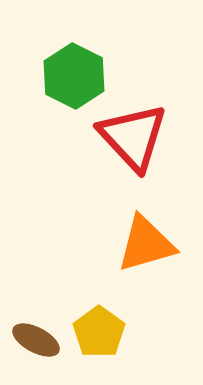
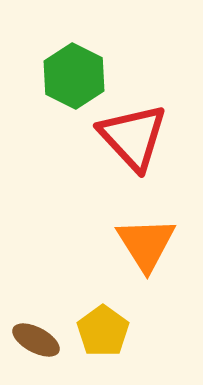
orange triangle: rotated 46 degrees counterclockwise
yellow pentagon: moved 4 px right, 1 px up
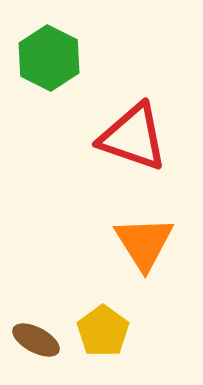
green hexagon: moved 25 px left, 18 px up
red triangle: rotated 28 degrees counterclockwise
orange triangle: moved 2 px left, 1 px up
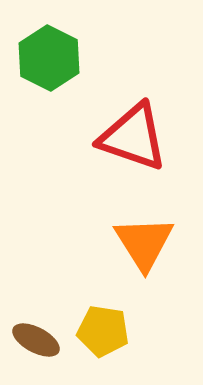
yellow pentagon: rotated 27 degrees counterclockwise
